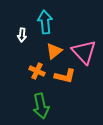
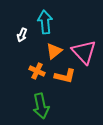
white arrow: rotated 16 degrees clockwise
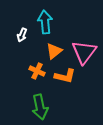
pink triangle: rotated 20 degrees clockwise
green arrow: moved 1 px left, 1 px down
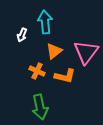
pink triangle: moved 2 px right
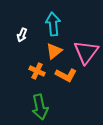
cyan arrow: moved 8 px right, 2 px down
orange L-shape: moved 1 px right, 1 px up; rotated 15 degrees clockwise
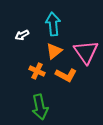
white arrow: rotated 40 degrees clockwise
pink triangle: rotated 12 degrees counterclockwise
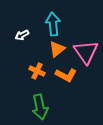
orange triangle: moved 3 px right, 2 px up
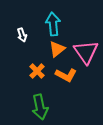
white arrow: rotated 80 degrees counterclockwise
orange cross: rotated 21 degrees clockwise
